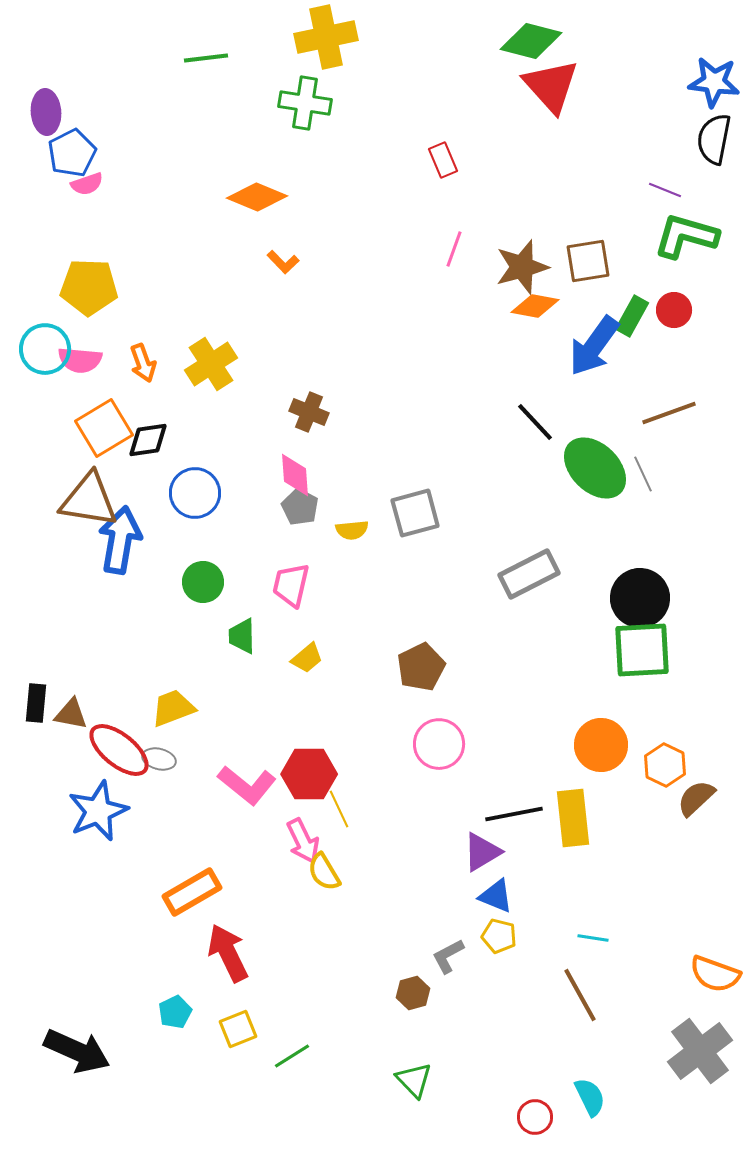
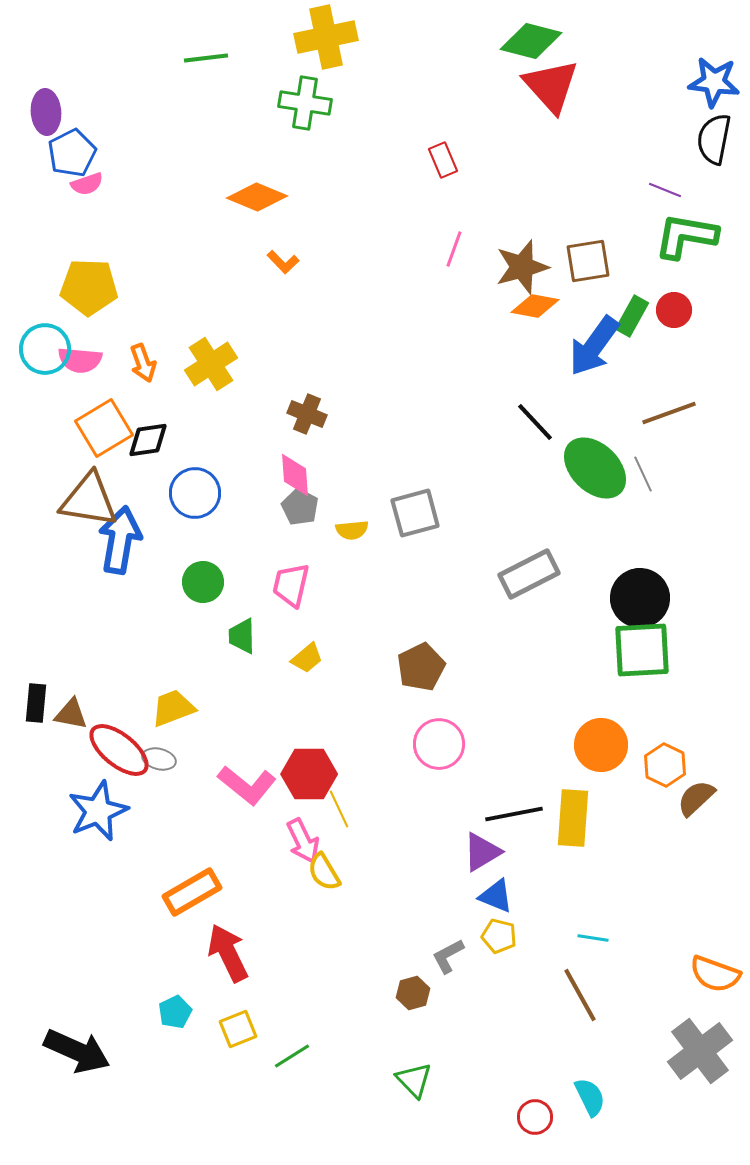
green L-shape at (686, 236): rotated 6 degrees counterclockwise
brown cross at (309, 412): moved 2 px left, 2 px down
yellow rectangle at (573, 818): rotated 10 degrees clockwise
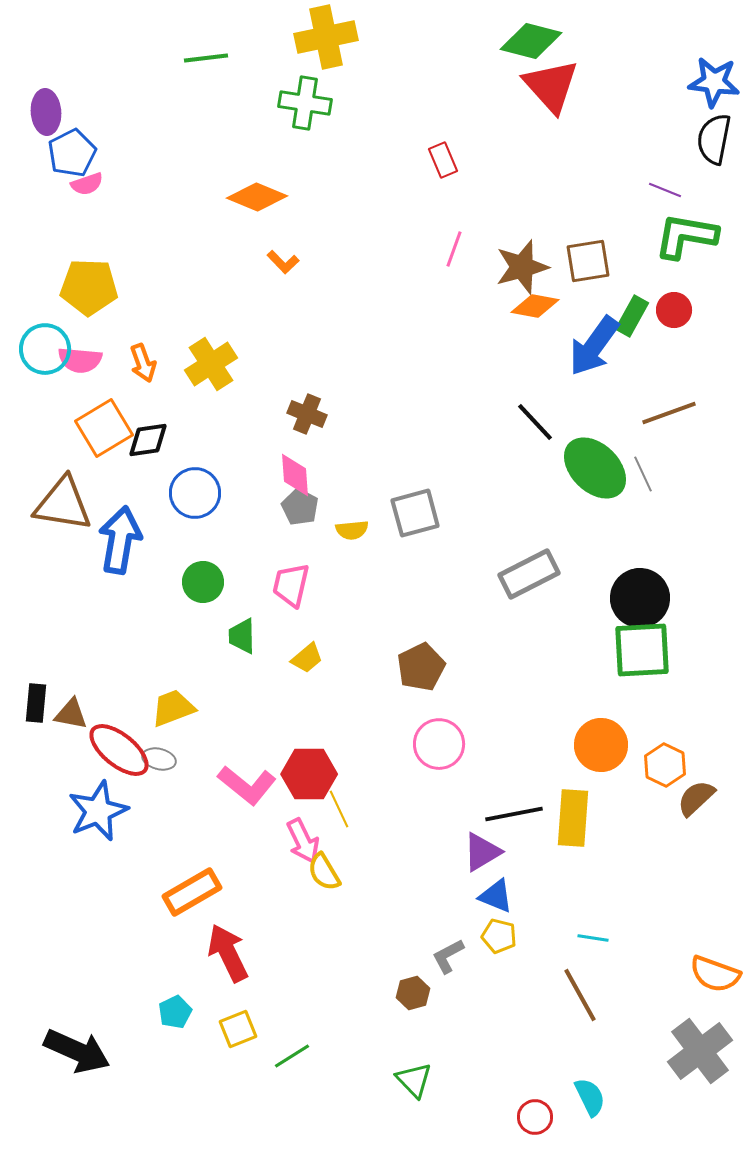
brown triangle at (89, 500): moved 26 px left, 4 px down
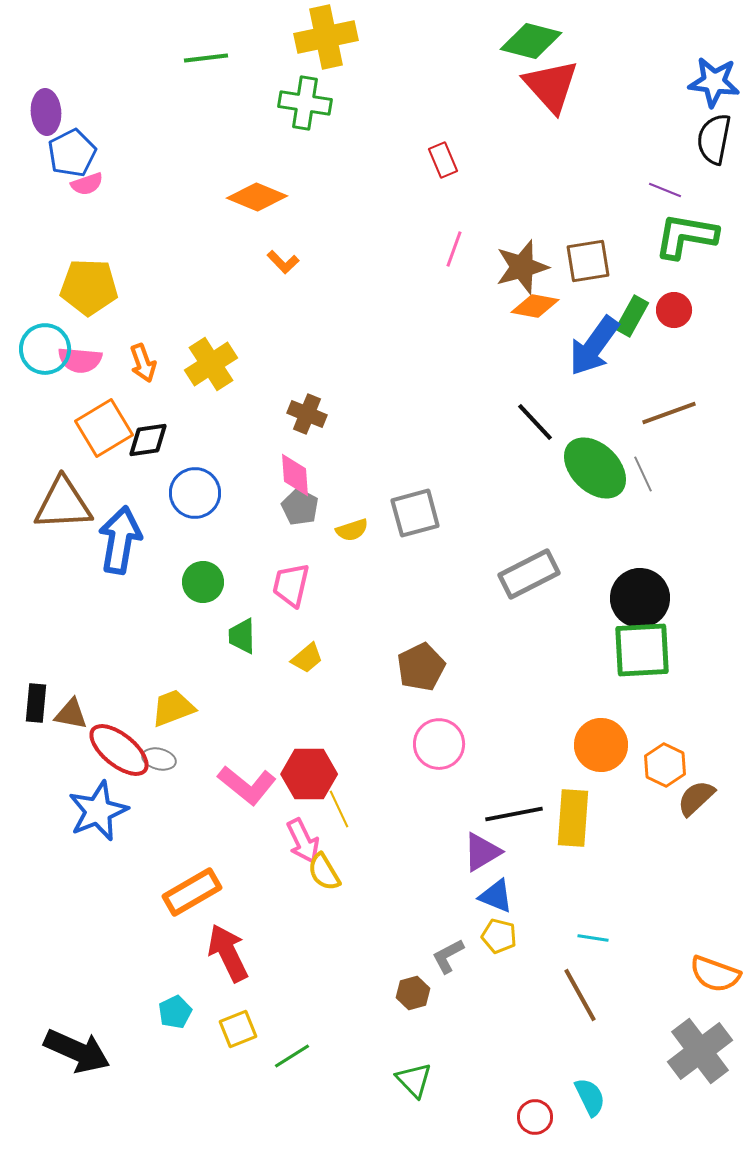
brown triangle at (63, 504): rotated 12 degrees counterclockwise
yellow semicircle at (352, 530): rotated 12 degrees counterclockwise
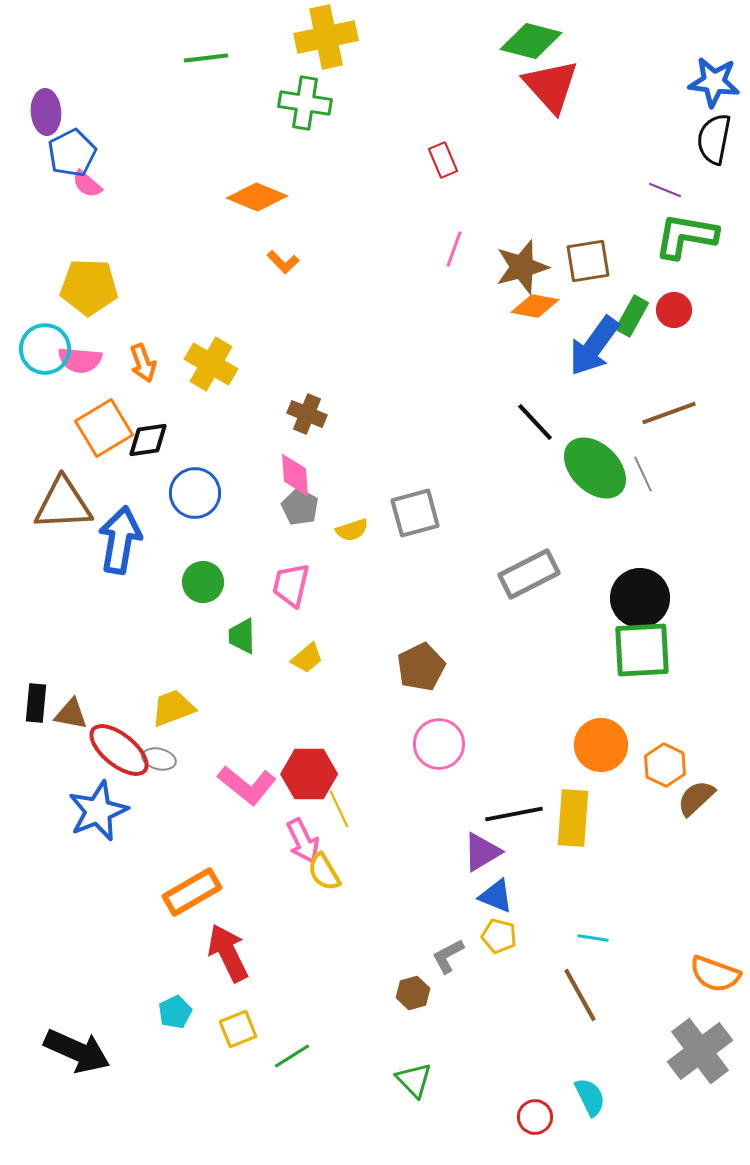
pink semicircle at (87, 184): rotated 60 degrees clockwise
yellow cross at (211, 364): rotated 27 degrees counterclockwise
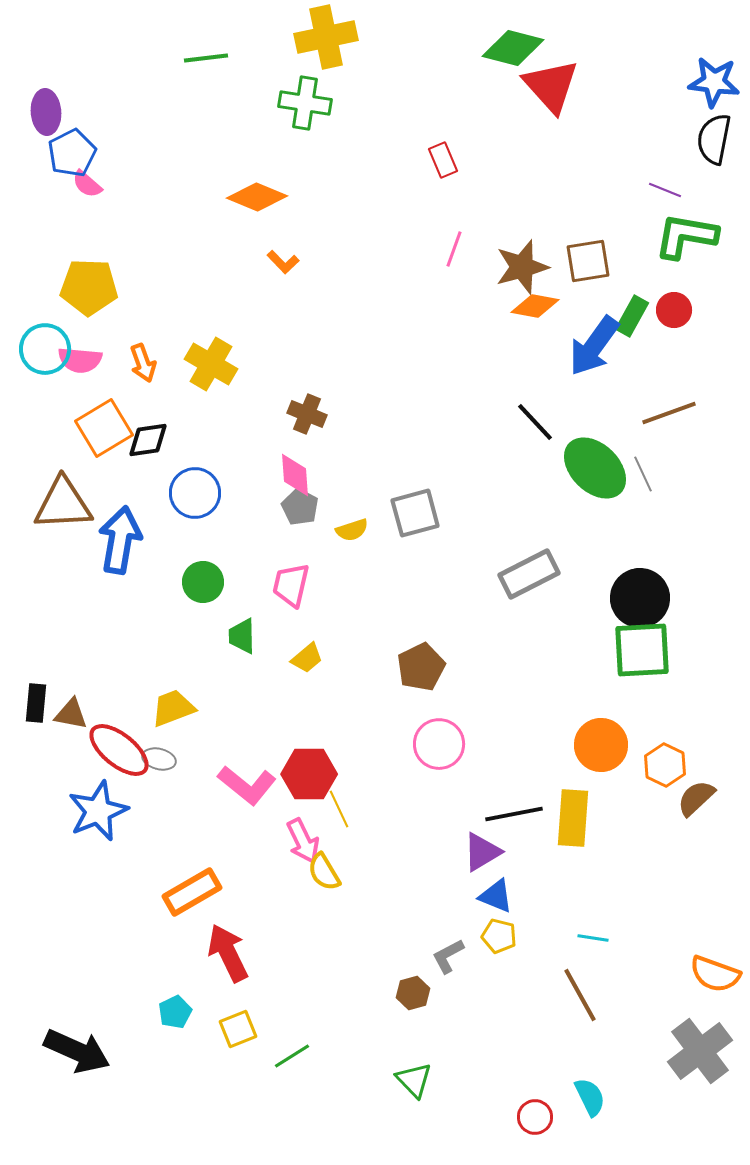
green diamond at (531, 41): moved 18 px left, 7 px down
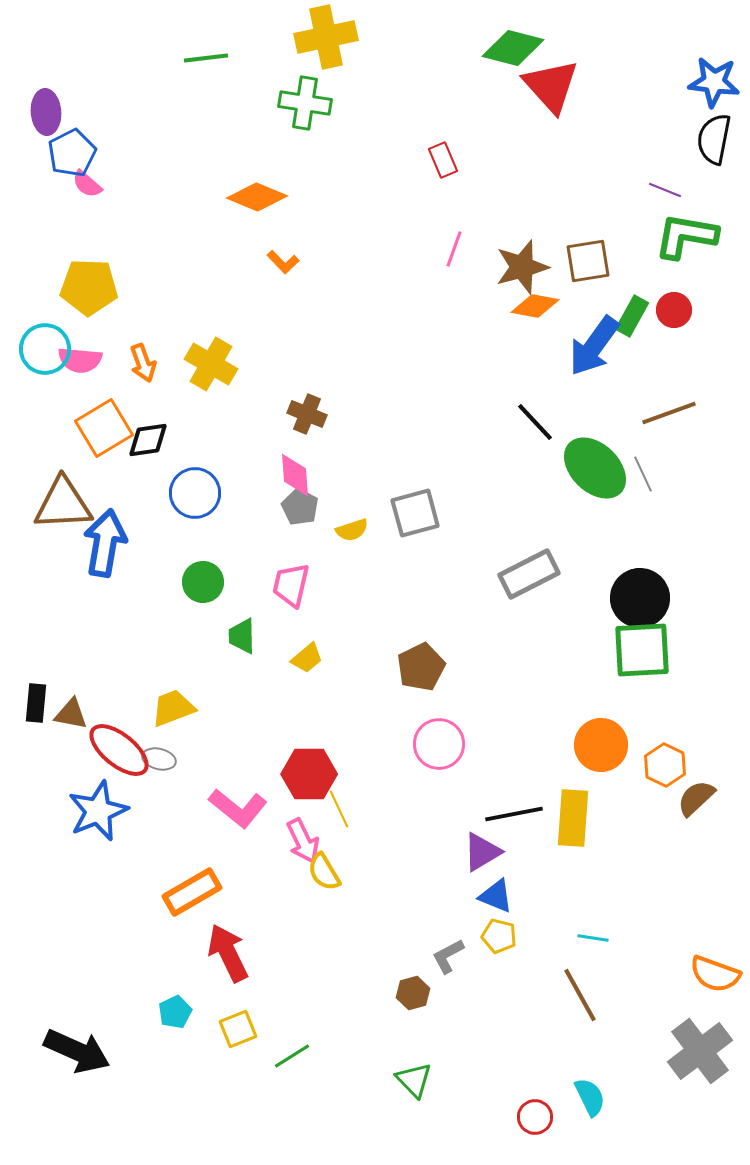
blue arrow at (120, 540): moved 15 px left, 3 px down
pink L-shape at (247, 785): moved 9 px left, 23 px down
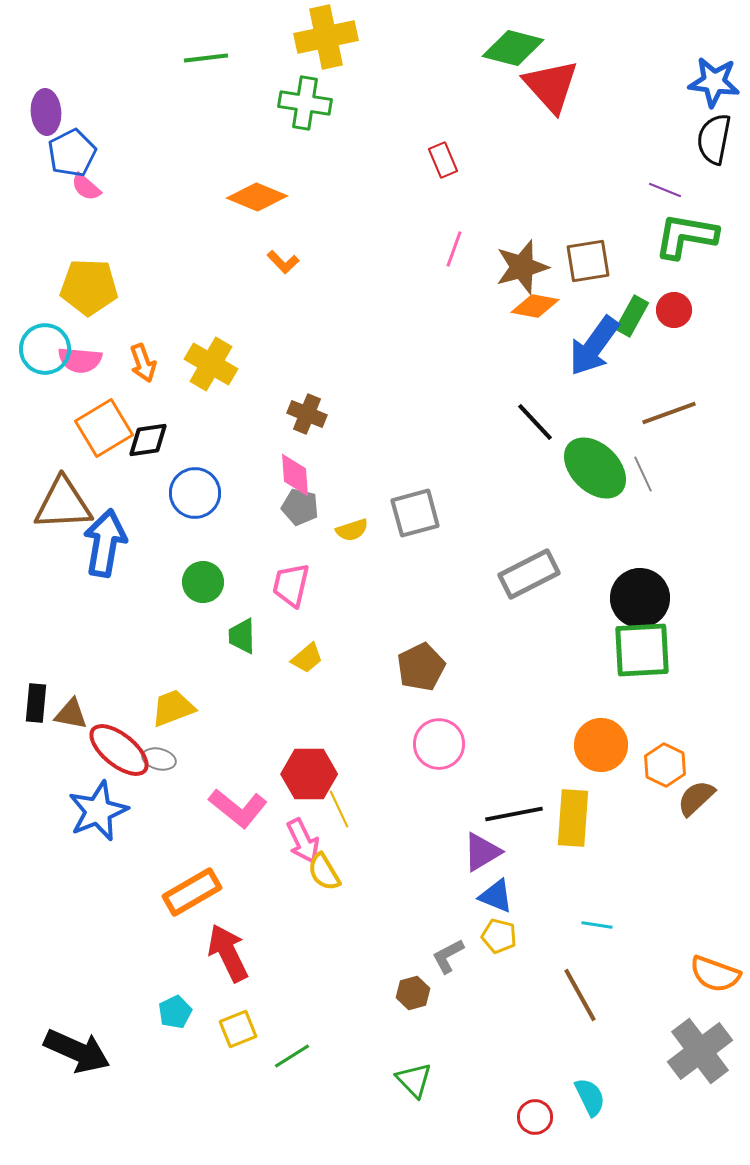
pink semicircle at (87, 184): moved 1 px left, 3 px down
gray pentagon at (300, 507): rotated 15 degrees counterclockwise
cyan line at (593, 938): moved 4 px right, 13 px up
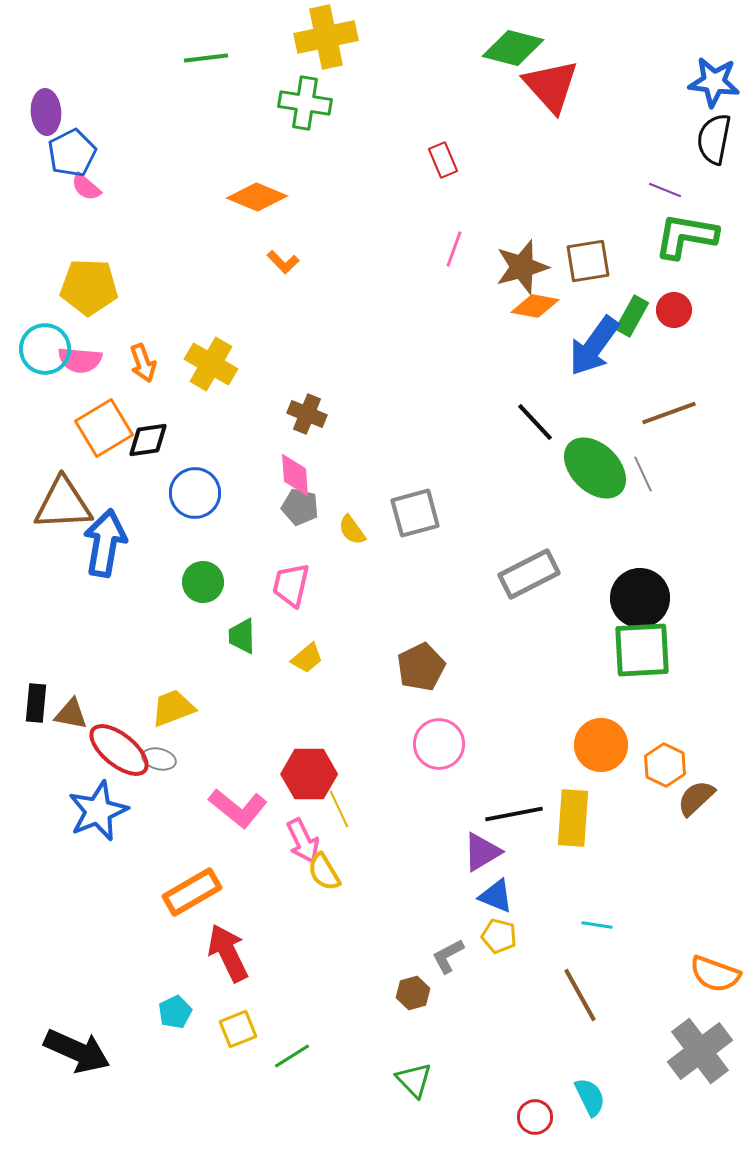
yellow semicircle at (352, 530): rotated 72 degrees clockwise
